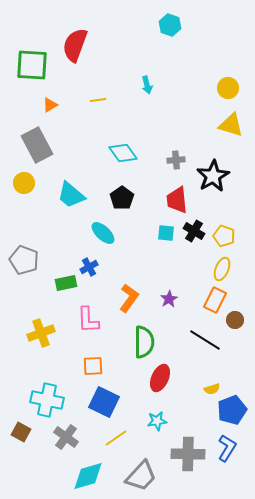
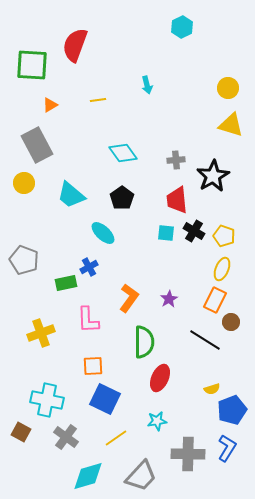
cyan hexagon at (170, 25): moved 12 px right, 2 px down; rotated 15 degrees clockwise
brown circle at (235, 320): moved 4 px left, 2 px down
blue square at (104, 402): moved 1 px right, 3 px up
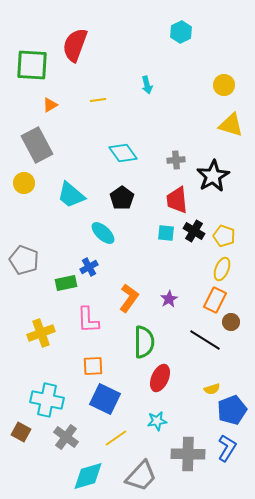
cyan hexagon at (182, 27): moved 1 px left, 5 px down
yellow circle at (228, 88): moved 4 px left, 3 px up
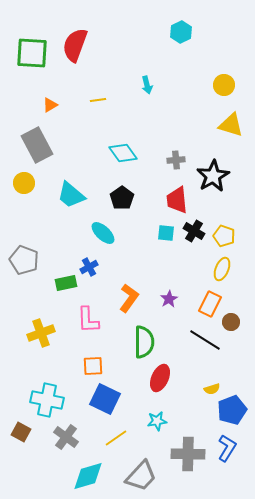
green square at (32, 65): moved 12 px up
orange rectangle at (215, 300): moved 5 px left, 4 px down
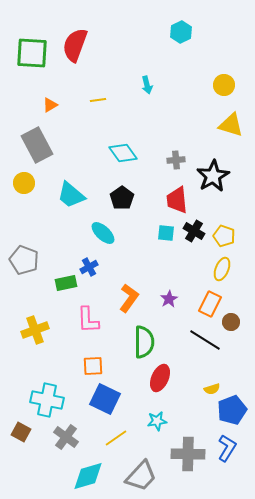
yellow cross at (41, 333): moved 6 px left, 3 px up
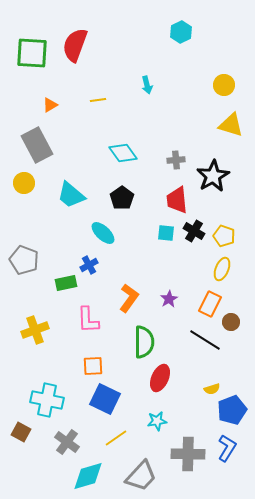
blue cross at (89, 267): moved 2 px up
gray cross at (66, 437): moved 1 px right, 5 px down
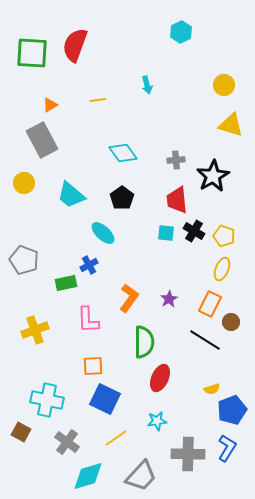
gray rectangle at (37, 145): moved 5 px right, 5 px up
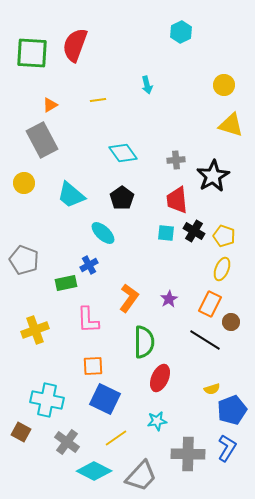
cyan diamond at (88, 476): moved 6 px right, 5 px up; rotated 44 degrees clockwise
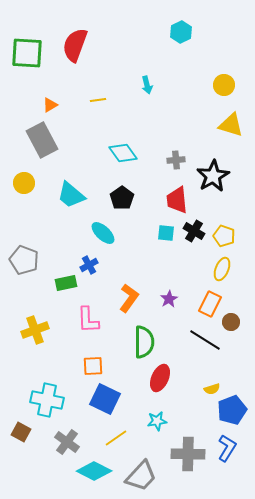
green square at (32, 53): moved 5 px left
